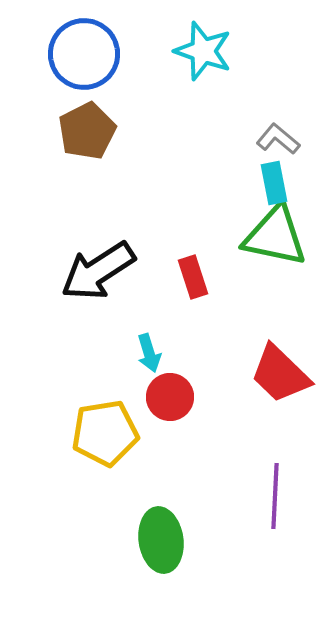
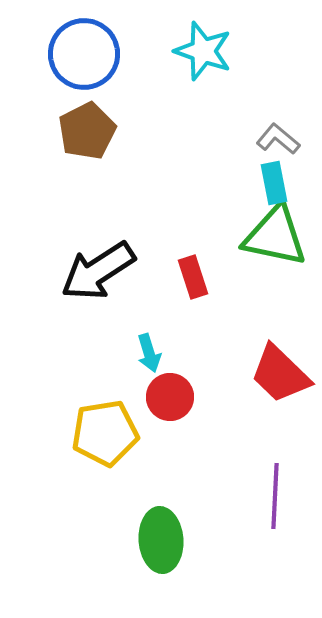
green ellipse: rotated 4 degrees clockwise
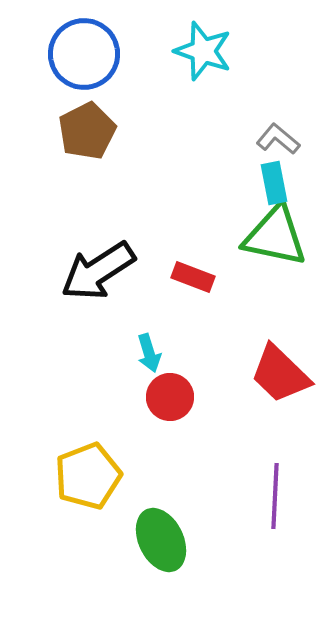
red rectangle: rotated 51 degrees counterclockwise
yellow pentagon: moved 17 px left, 43 px down; rotated 12 degrees counterclockwise
green ellipse: rotated 22 degrees counterclockwise
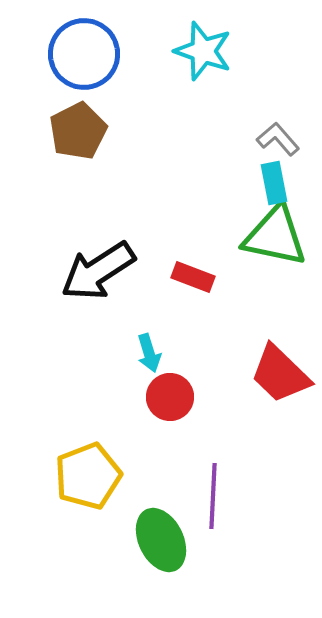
brown pentagon: moved 9 px left
gray L-shape: rotated 9 degrees clockwise
purple line: moved 62 px left
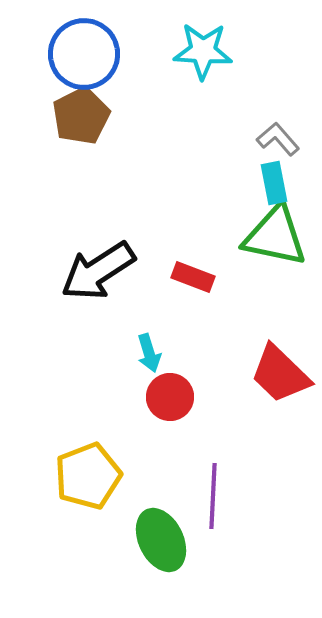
cyan star: rotated 16 degrees counterclockwise
brown pentagon: moved 3 px right, 15 px up
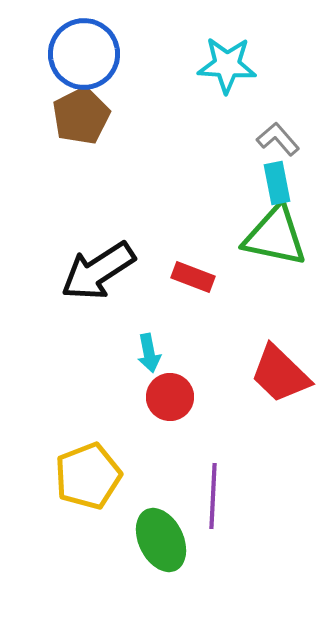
cyan star: moved 24 px right, 14 px down
cyan rectangle: moved 3 px right
cyan arrow: rotated 6 degrees clockwise
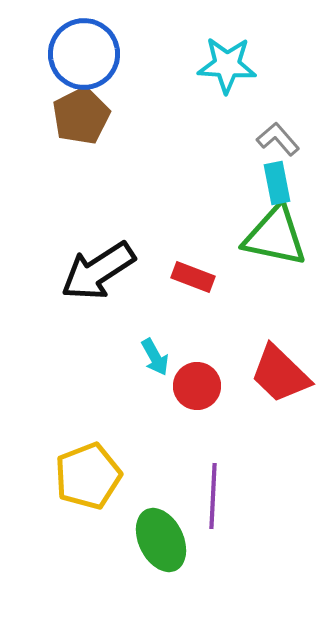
cyan arrow: moved 6 px right, 4 px down; rotated 18 degrees counterclockwise
red circle: moved 27 px right, 11 px up
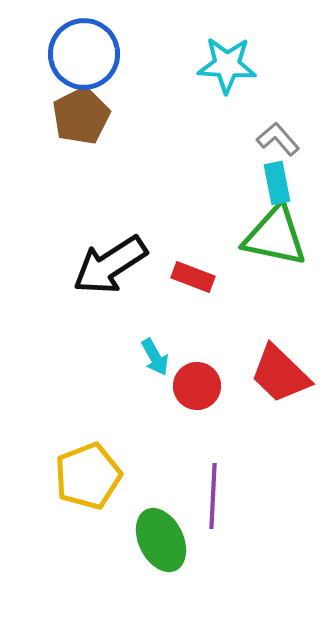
black arrow: moved 12 px right, 6 px up
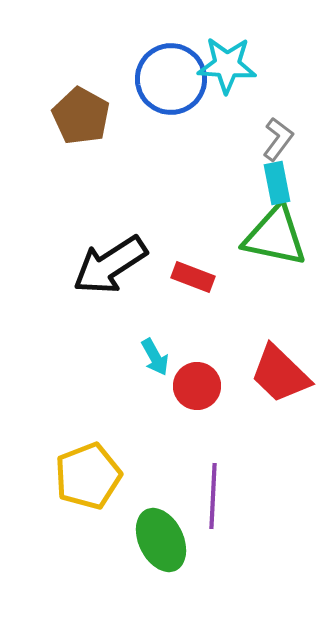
blue circle: moved 87 px right, 25 px down
brown pentagon: rotated 16 degrees counterclockwise
gray L-shape: rotated 78 degrees clockwise
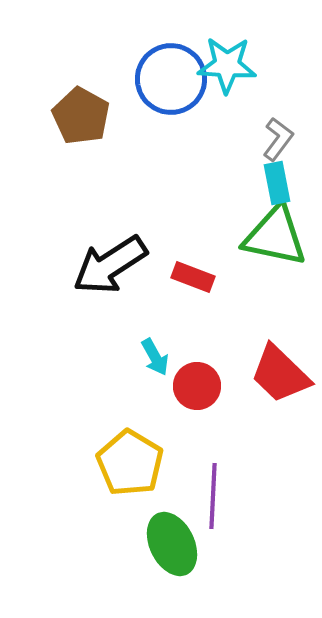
yellow pentagon: moved 42 px right, 13 px up; rotated 20 degrees counterclockwise
green ellipse: moved 11 px right, 4 px down
